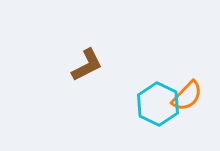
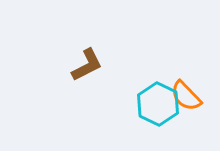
orange semicircle: moved 1 px left; rotated 92 degrees clockwise
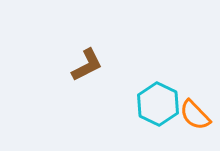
orange semicircle: moved 9 px right, 19 px down
